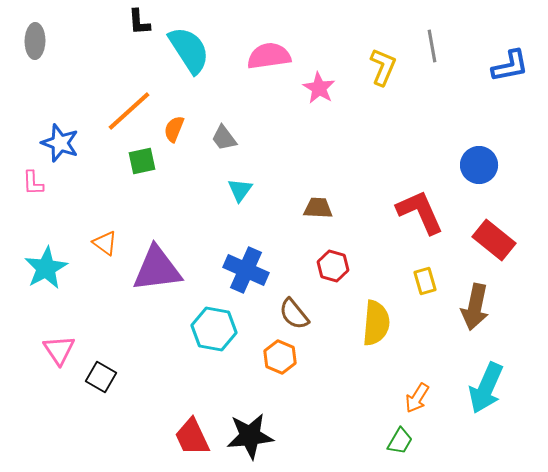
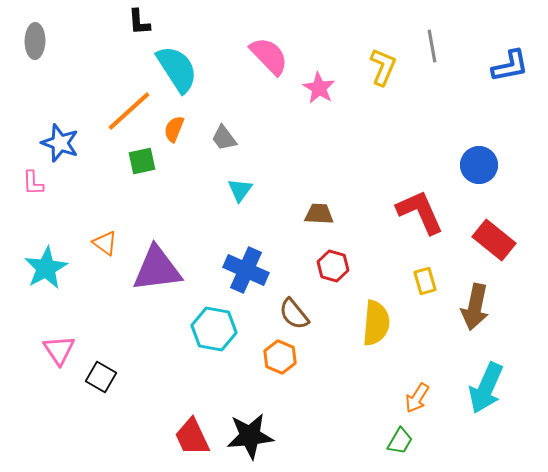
cyan semicircle: moved 12 px left, 19 px down
pink semicircle: rotated 54 degrees clockwise
brown trapezoid: moved 1 px right, 6 px down
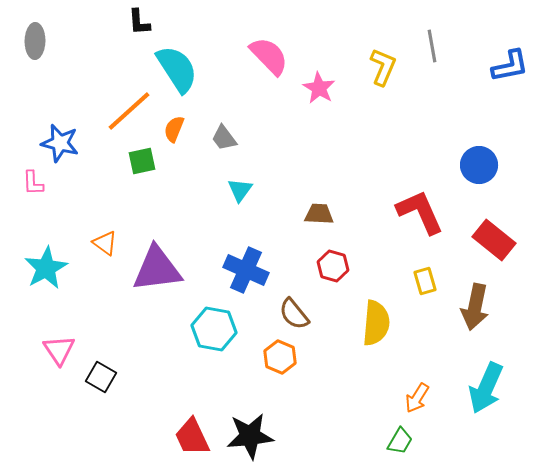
blue star: rotated 6 degrees counterclockwise
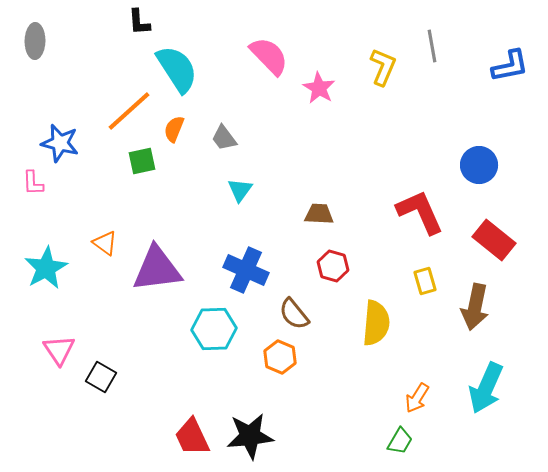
cyan hexagon: rotated 12 degrees counterclockwise
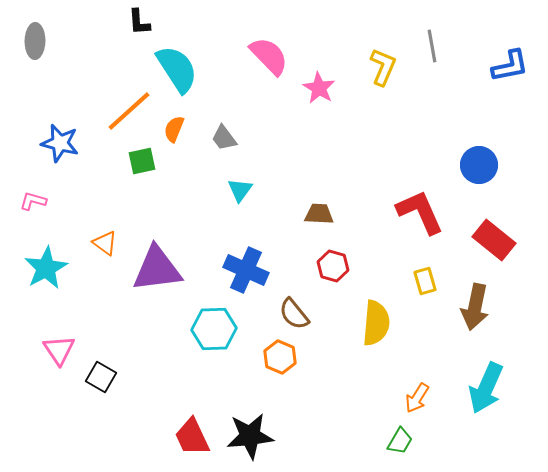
pink L-shape: moved 18 px down; rotated 108 degrees clockwise
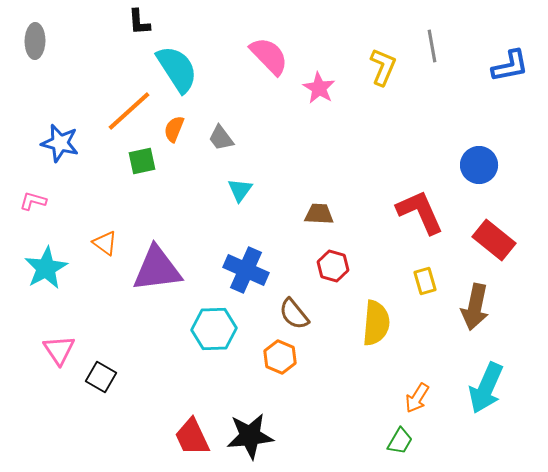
gray trapezoid: moved 3 px left
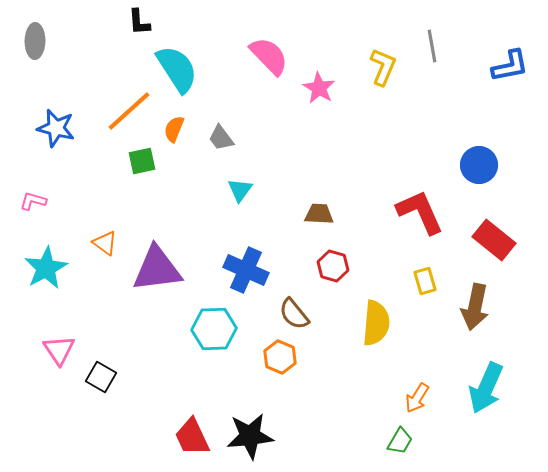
blue star: moved 4 px left, 15 px up
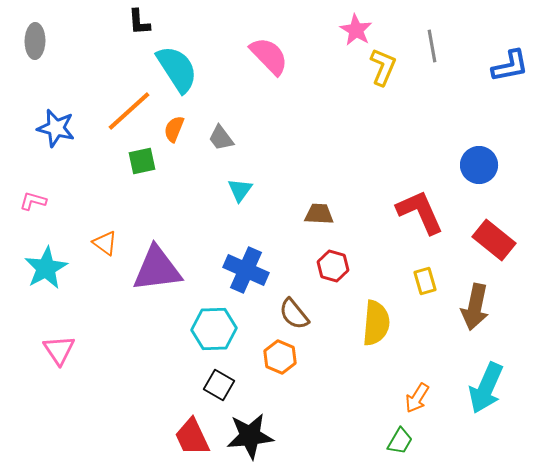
pink star: moved 37 px right, 58 px up
black square: moved 118 px right, 8 px down
